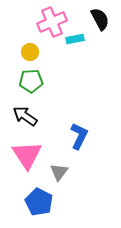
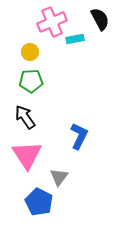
black arrow: moved 1 px down; rotated 20 degrees clockwise
gray triangle: moved 5 px down
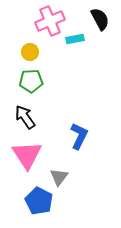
pink cross: moved 2 px left, 1 px up
blue pentagon: moved 1 px up
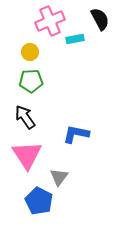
blue L-shape: moved 3 px left, 2 px up; rotated 104 degrees counterclockwise
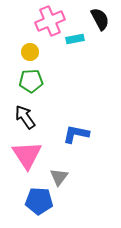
blue pentagon: rotated 24 degrees counterclockwise
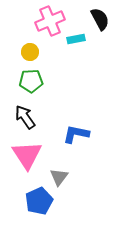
cyan rectangle: moved 1 px right
blue pentagon: rotated 28 degrees counterclockwise
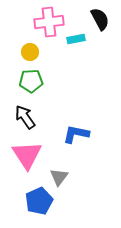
pink cross: moved 1 px left, 1 px down; rotated 16 degrees clockwise
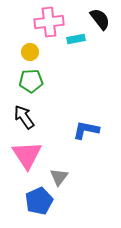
black semicircle: rotated 10 degrees counterclockwise
black arrow: moved 1 px left
blue L-shape: moved 10 px right, 4 px up
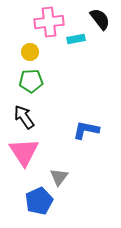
pink triangle: moved 3 px left, 3 px up
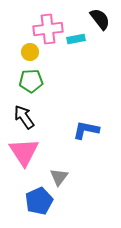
pink cross: moved 1 px left, 7 px down
